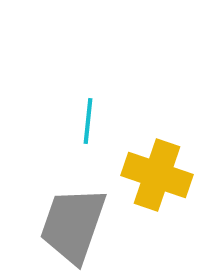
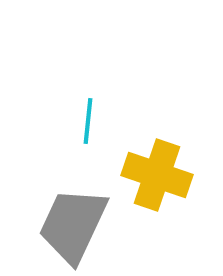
gray trapezoid: rotated 6 degrees clockwise
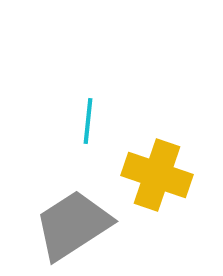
gray trapezoid: rotated 32 degrees clockwise
